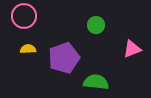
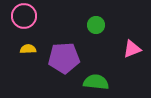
purple pentagon: rotated 16 degrees clockwise
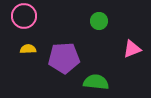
green circle: moved 3 px right, 4 px up
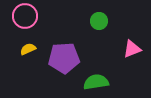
pink circle: moved 1 px right
yellow semicircle: rotated 21 degrees counterclockwise
green semicircle: rotated 15 degrees counterclockwise
